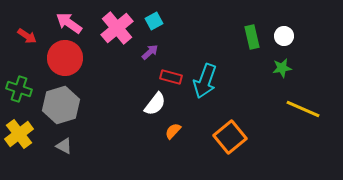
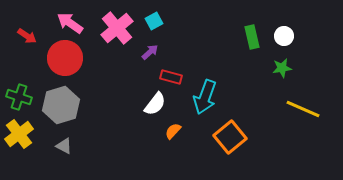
pink arrow: moved 1 px right
cyan arrow: moved 16 px down
green cross: moved 8 px down
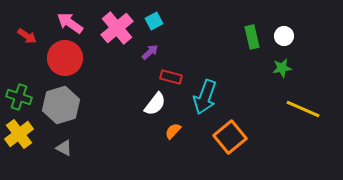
gray triangle: moved 2 px down
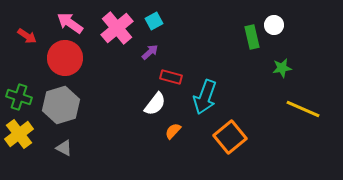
white circle: moved 10 px left, 11 px up
